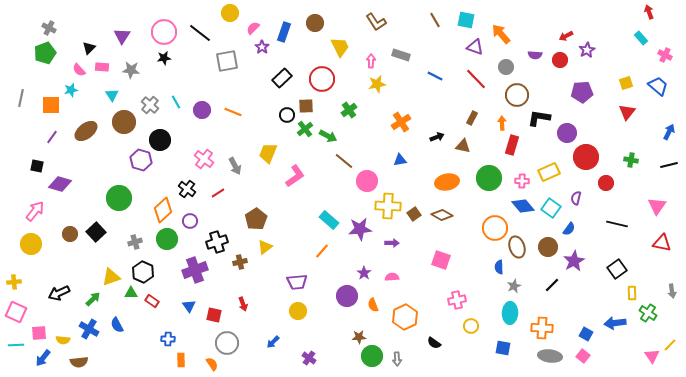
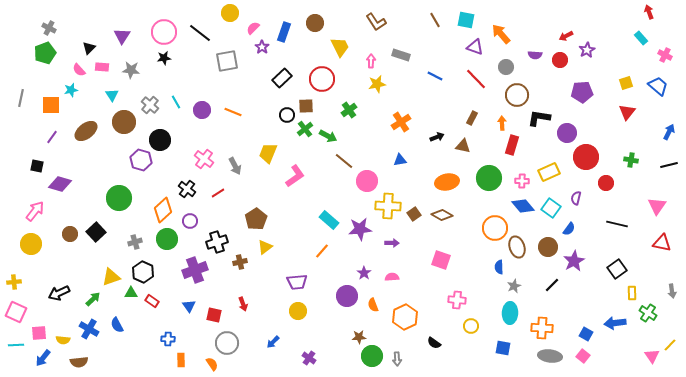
pink cross at (457, 300): rotated 18 degrees clockwise
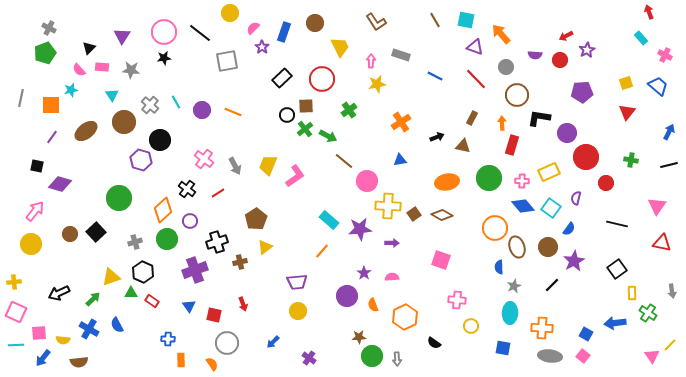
yellow trapezoid at (268, 153): moved 12 px down
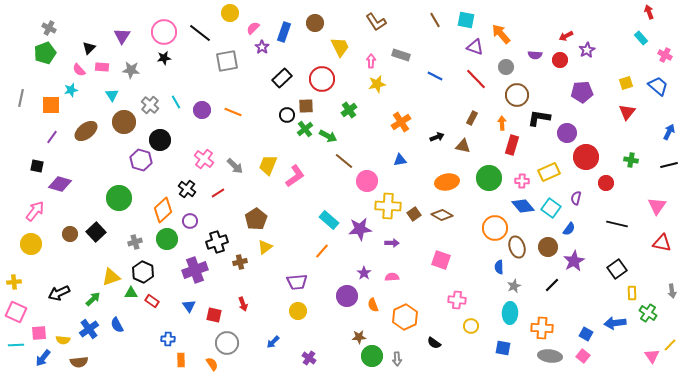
gray arrow at (235, 166): rotated 18 degrees counterclockwise
blue cross at (89, 329): rotated 24 degrees clockwise
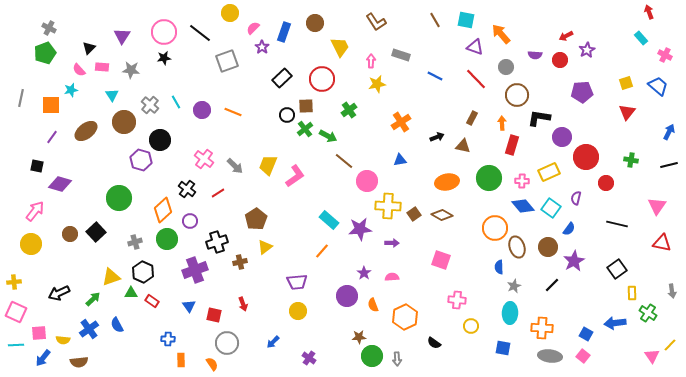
gray square at (227, 61): rotated 10 degrees counterclockwise
purple circle at (567, 133): moved 5 px left, 4 px down
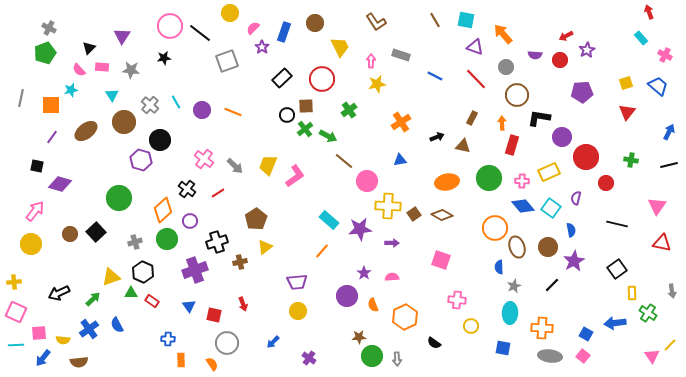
pink circle at (164, 32): moved 6 px right, 6 px up
orange arrow at (501, 34): moved 2 px right
blue semicircle at (569, 229): moved 2 px right, 1 px down; rotated 48 degrees counterclockwise
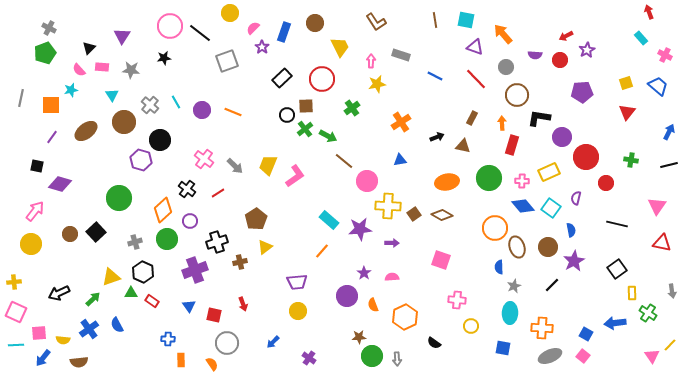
brown line at (435, 20): rotated 21 degrees clockwise
green cross at (349, 110): moved 3 px right, 2 px up
gray ellipse at (550, 356): rotated 30 degrees counterclockwise
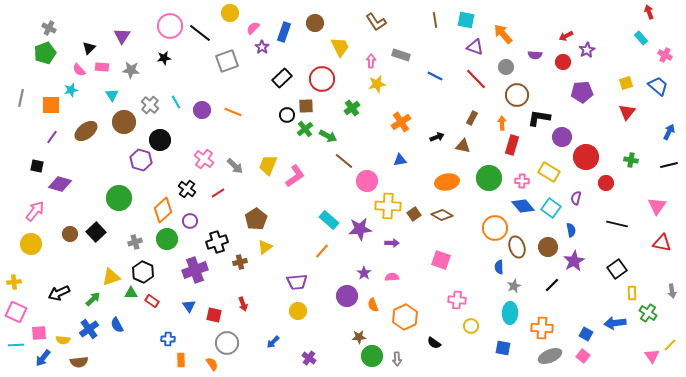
red circle at (560, 60): moved 3 px right, 2 px down
yellow rectangle at (549, 172): rotated 55 degrees clockwise
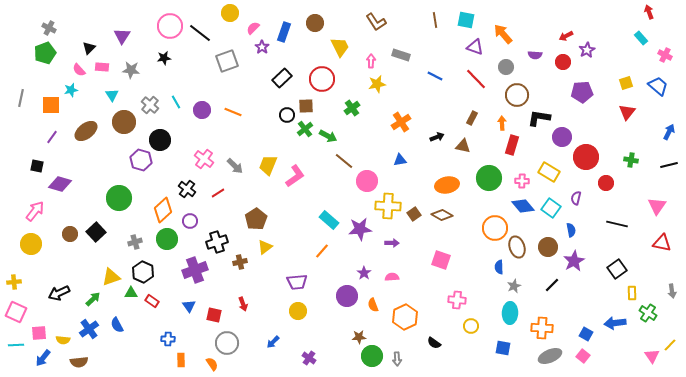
orange ellipse at (447, 182): moved 3 px down
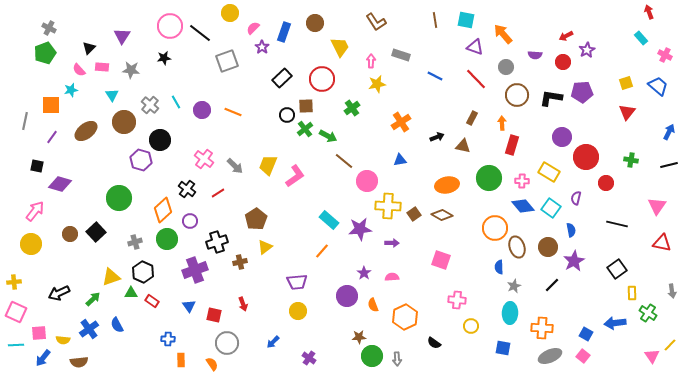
gray line at (21, 98): moved 4 px right, 23 px down
black L-shape at (539, 118): moved 12 px right, 20 px up
